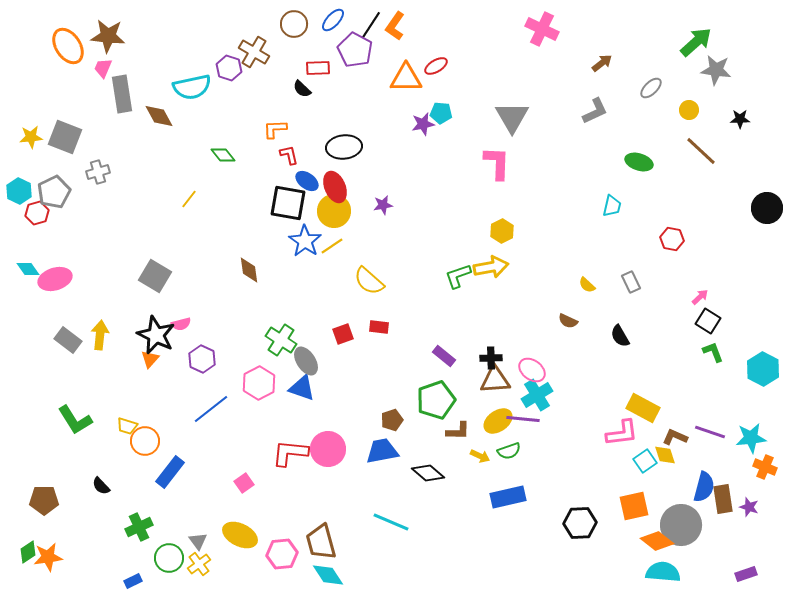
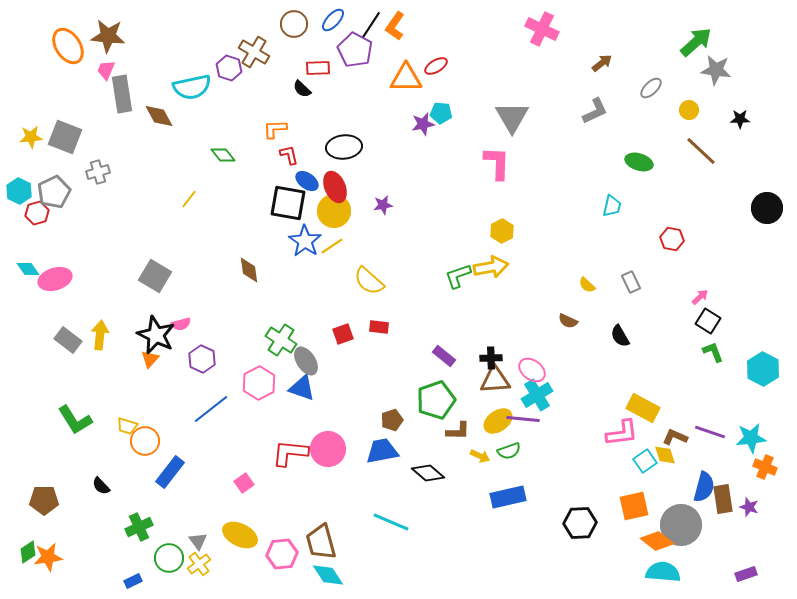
pink trapezoid at (103, 68): moved 3 px right, 2 px down
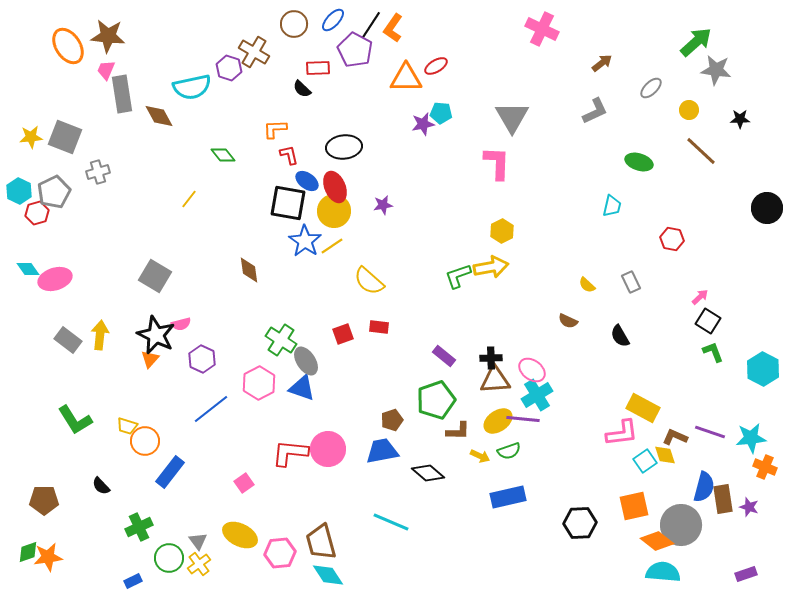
orange L-shape at (395, 26): moved 2 px left, 2 px down
green diamond at (28, 552): rotated 15 degrees clockwise
pink hexagon at (282, 554): moved 2 px left, 1 px up
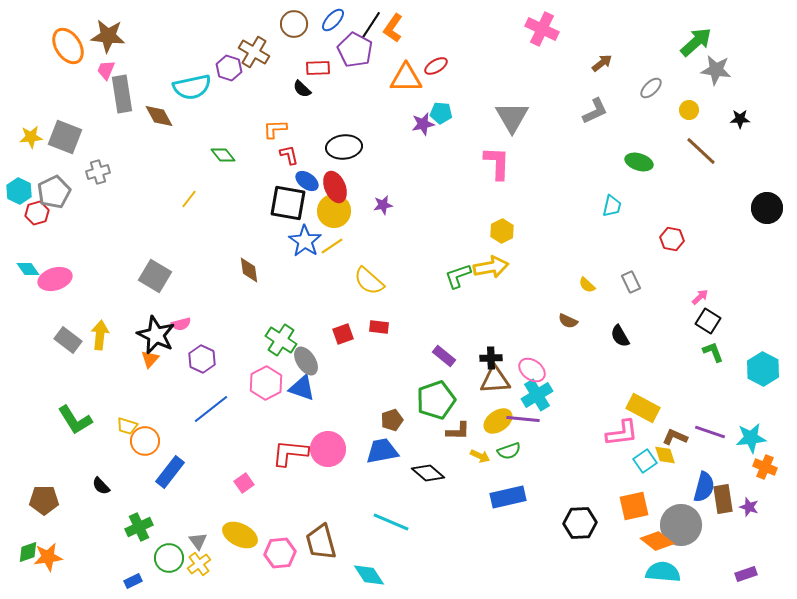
pink hexagon at (259, 383): moved 7 px right
cyan diamond at (328, 575): moved 41 px right
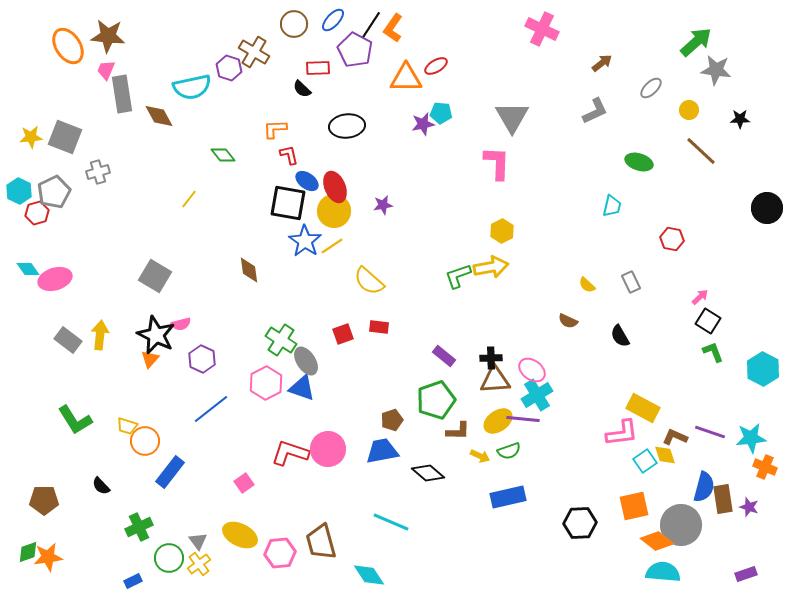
black ellipse at (344, 147): moved 3 px right, 21 px up
red L-shape at (290, 453): rotated 12 degrees clockwise
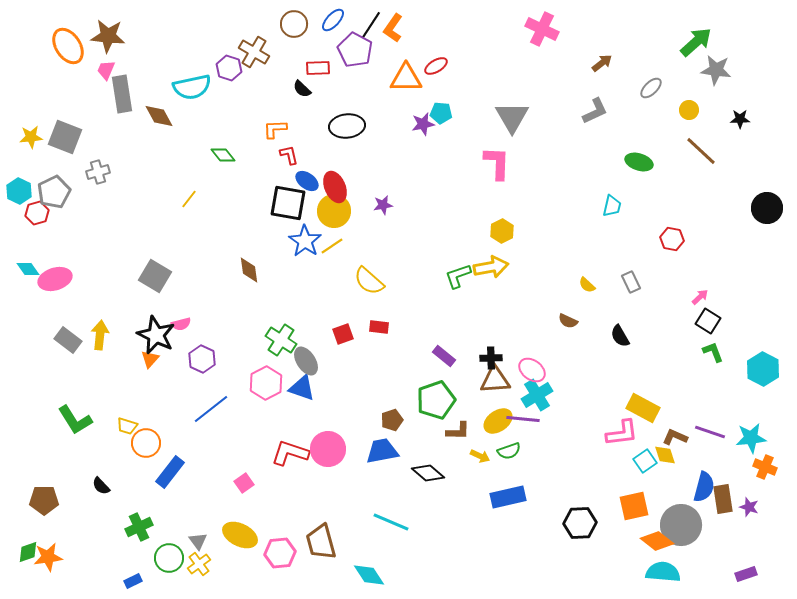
orange circle at (145, 441): moved 1 px right, 2 px down
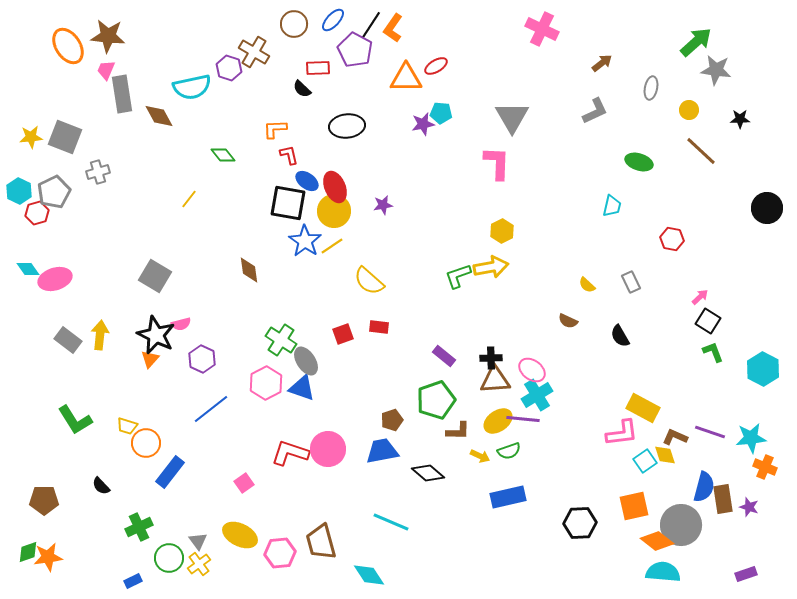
gray ellipse at (651, 88): rotated 35 degrees counterclockwise
